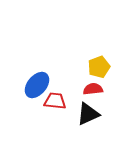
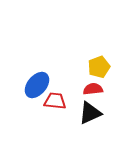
black triangle: moved 2 px right, 1 px up
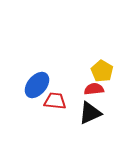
yellow pentagon: moved 3 px right, 4 px down; rotated 20 degrees counterclockwise
red semicircle: moved 1 px right
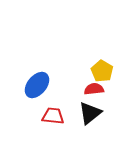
red trapezoid: moved 2 px left, 15 px down
black triangle: rotated 15 degrees counterclockwise
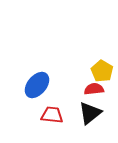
red trapezoid: moved 1 px left, 1 px up
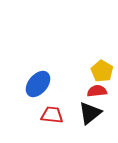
blue ellipse: moved 1 px right, 1 px up
red semicircle: moved 3 px right, 2 px down
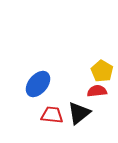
black triangle: moved 11 px left
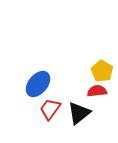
red trapezoid: moved 2 px left, 6 px up; rotated 60 degrees counterclockwise
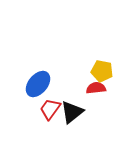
yellow pentagon: rotated 20 degrees counterclockwise
red semicircle: moved 1 px left, 3 px up
black triangle: moved 7 px left, 1 px up
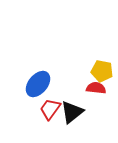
red semicircle: rotated 12 degrees clockwise
